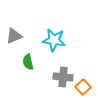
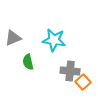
gray triangle: moved 1 px left, 2 px down
gray cross: moved 7 px right, 6 px up
orange square: moved 5 px up
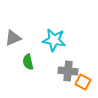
gray cross: moved 2 px left
orange square: rotated 21 degrees counterclockwise
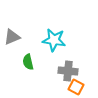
gray triangle: moved 1 px left, 1 px up
orange square: moved 7 px left, 5 px down
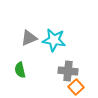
gray triangle: moved 17 px right, 1 px down
green semicircle: moved 8 px left, 8 px down
orange square: rotated 21 degrees clockwise
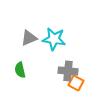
cyan star: moved 1 px up
orange square: moved 4 px up; rotated 21 degrees counterclockwise
